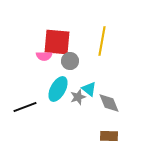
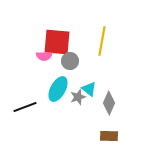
gray diamond: rotated 45 degrees clockwise
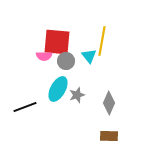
gray circle: moved 4 px left
cyan triangle: moved 33 px up; rotated 14 degrees clockwise
gray star: moved 1 px left, 2 px up
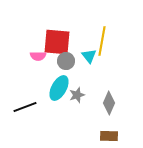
pink semicircle: moved 6 px left
cyan ellipse: moved 1 px right, 1 px up
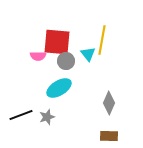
yellow line: moved 1 px up
cyan triangle: moved 1 px left, 2 px up
cyan ellipse: rotated 30 degrees clockwise
gray star: moved 30 px left, 22 px down
black line: moved 4 px left, 8 px down
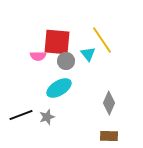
yellow line: rotated 44 degrees counterclockwise
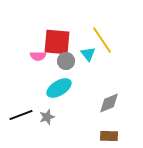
gray diamond: rotated 45 degrees clockwise
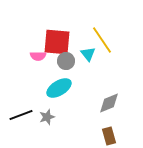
brown rectangle: rotated 72 degrees clockwise
